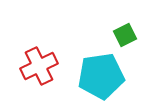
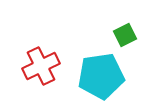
red cross: moved 2 px right
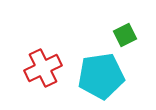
red cross: moved 2 px right, 2 px down
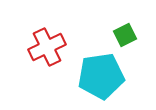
red cross: moved 4 px right, 21 px up
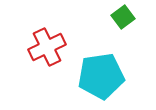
green square: moved 2 px left, 18 px up; rotated 10 degrees counterclockwise
